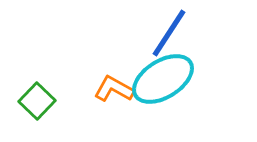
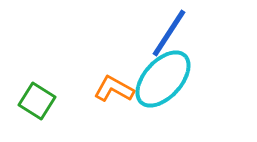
cyan ellipse: rotated 16 degrees counterclockwise
green square: rotated 12 degrees counterclockwise
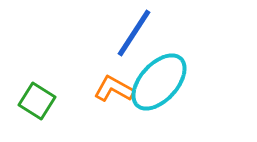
blue line: moved 35 px left
cyan ellipse: moved 4 px left, 3 px down
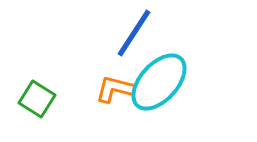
orange L-shape: moved 1 px right; rotated 15 degrees counterclockwise
green square: moved 2 px up
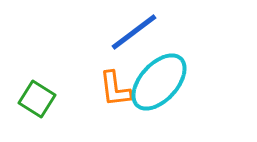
blue line: moved 1 px up; rotated 20 degrees clockwise
orange L-shape: rotated 111 degrees counterclockwise
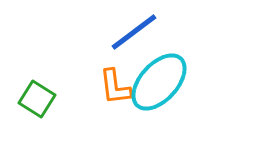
orange L-shape: moved 2 px up
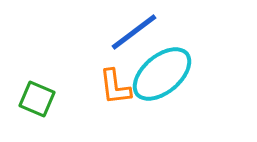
cyan ellipse: moved 3 px right, 8 px up; rotated 8 degrees clockwise
green square: rotated 9 degrees counterclockwise
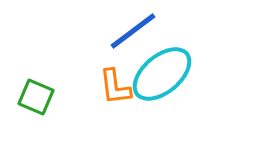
blue line: moved 1 px left, 1 px up
green square: moved 1 px left, 2 px up
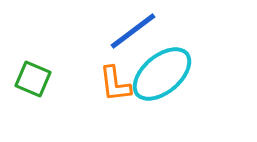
orange L-shape: moved 3 px up
green square: moved 3 px left, 18 px up
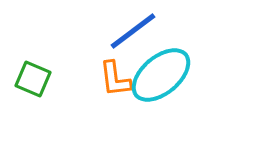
cyan ellipse: moved 1 px left, 1 px down
orange L-shape: moved 5 px up
